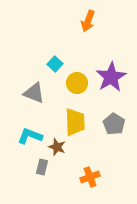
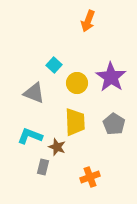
cyan square: moved 1 px left, 1 px down
purple star: rotated 8 degrees counterclockwise
gray rectangle: moved 1 px right
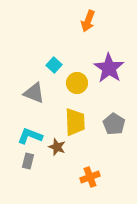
purple star: moved 2 px left, 9 px up
gray rectangle: moved 15 px left, 6 px up
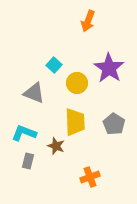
cyan L-shape: moved 6 px left, 3 px up
brown star: moved 1 px left, 1 px up
